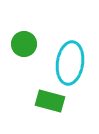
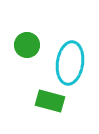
green circle: moved 3 px right, 1 px down
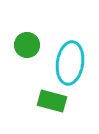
green rectangle: moved 2 px right
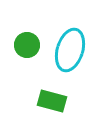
cyan ellipse: moved 13 px up; rotated 9 degrees clockwise
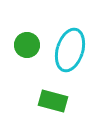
green rectangle: moved 1 px right
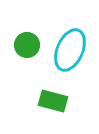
cyan ellipse: rotated 6 degrees clockwise
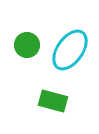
cyan ellipse: rotated 12 degrees clockwise
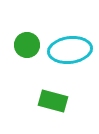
cyan ellipse: rotated 48 degrees clockwise
